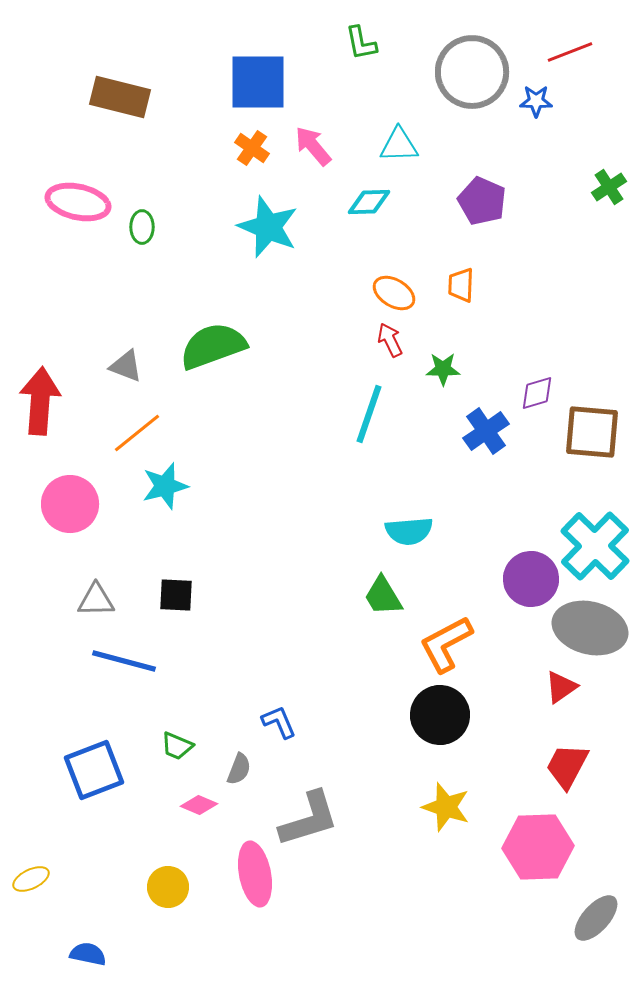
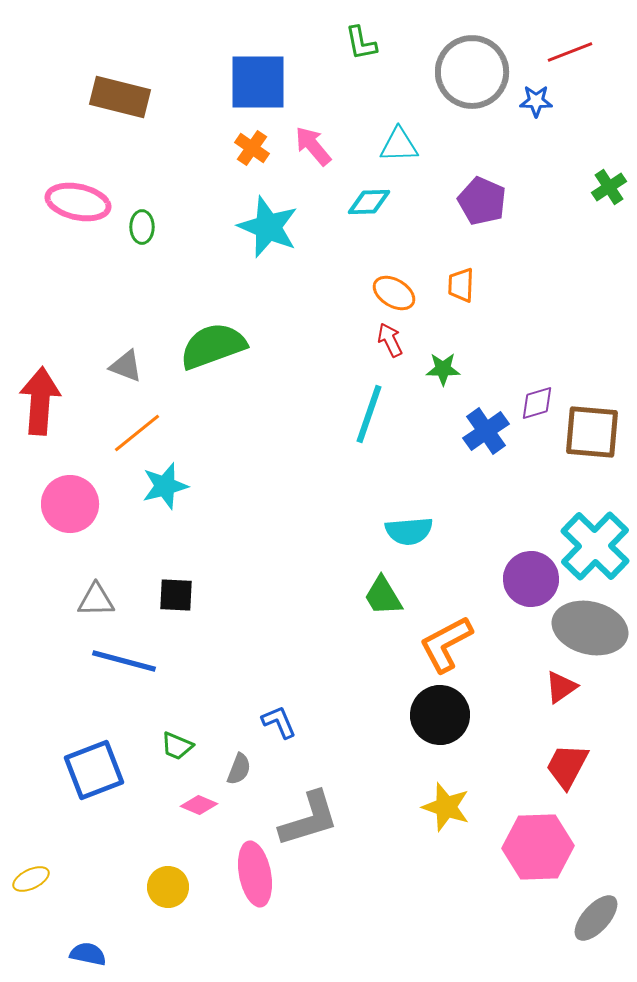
purple diamond at (537, 393): moved 10 px down
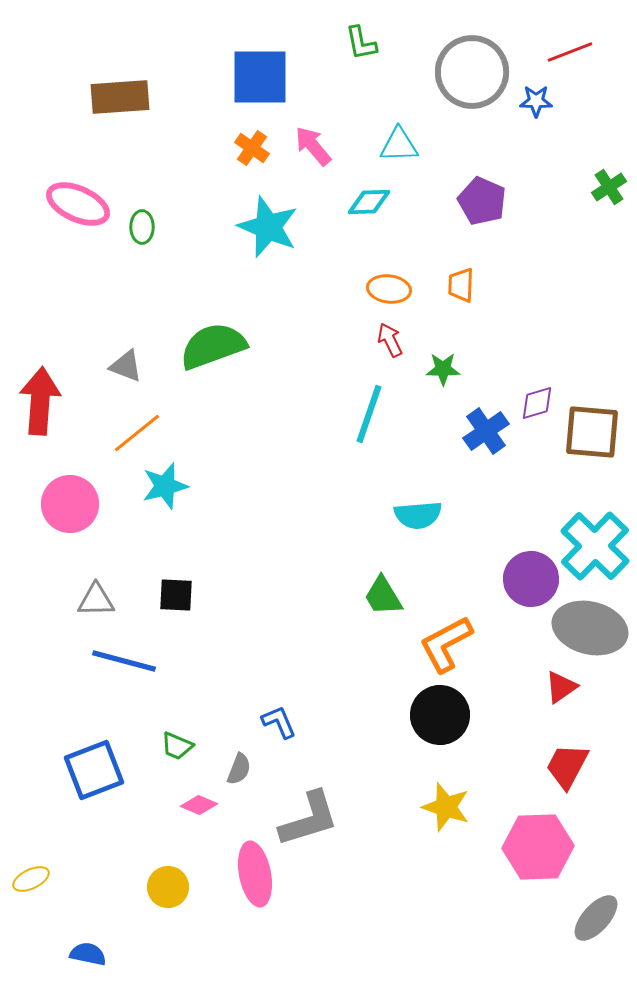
blue square at (258, 82): moved 2 px right, 5 px up
brown rectangle at (120, 97): rotated 18 degrees counterclockwise
pink ellipse at (78, 202): moved 2 px down; rotated 12 degrees clockwise
orange ellipse at (394, 293): moved 5 px left, 4 px up; rotated 24 degrees counterclockwise
cyan semicircle at (409, 531): moved 9 px right, 16 px up
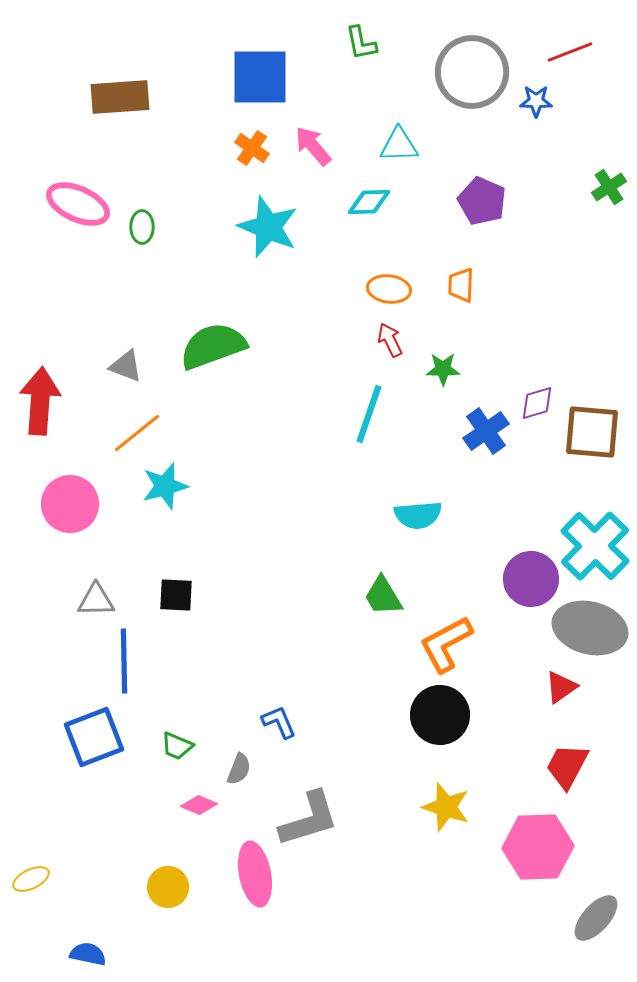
blue line at (124, 661): rotated 74 degrees clockwise
blue square at (94, 770): moved 33 px up
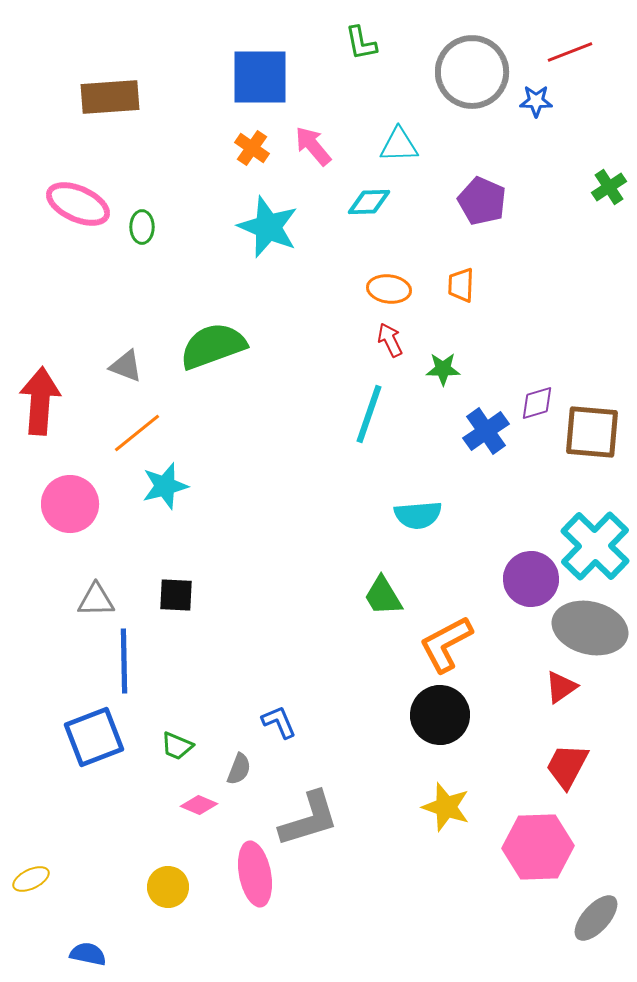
brown rectangle at (120, 97): moved 10 px left
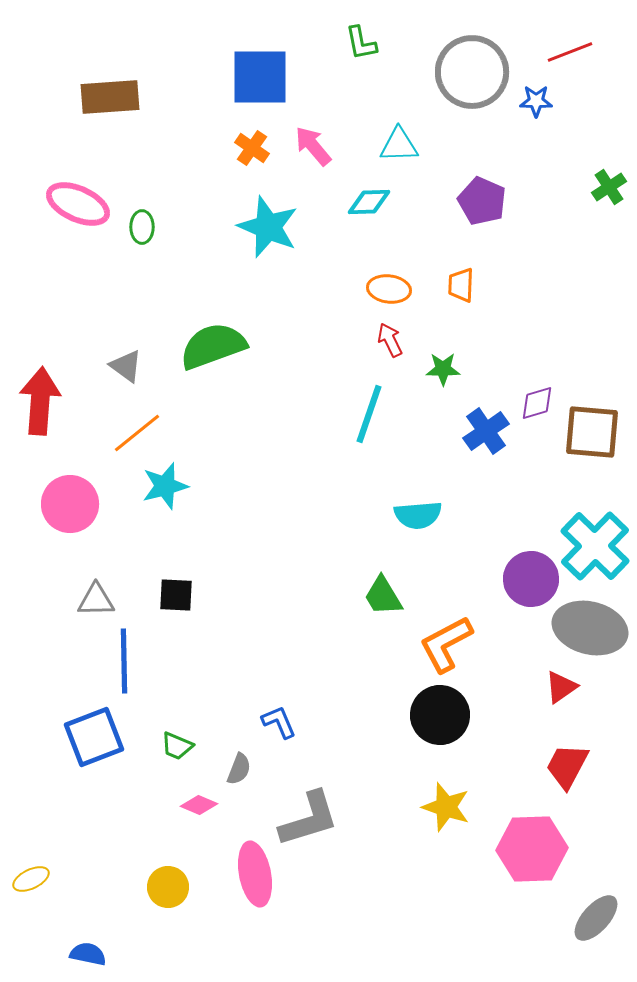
gray triangle at (126, 366): rotated 15 degrees clockwise
pink hexagon at (538, 847): moved 6 px left, 2 px down
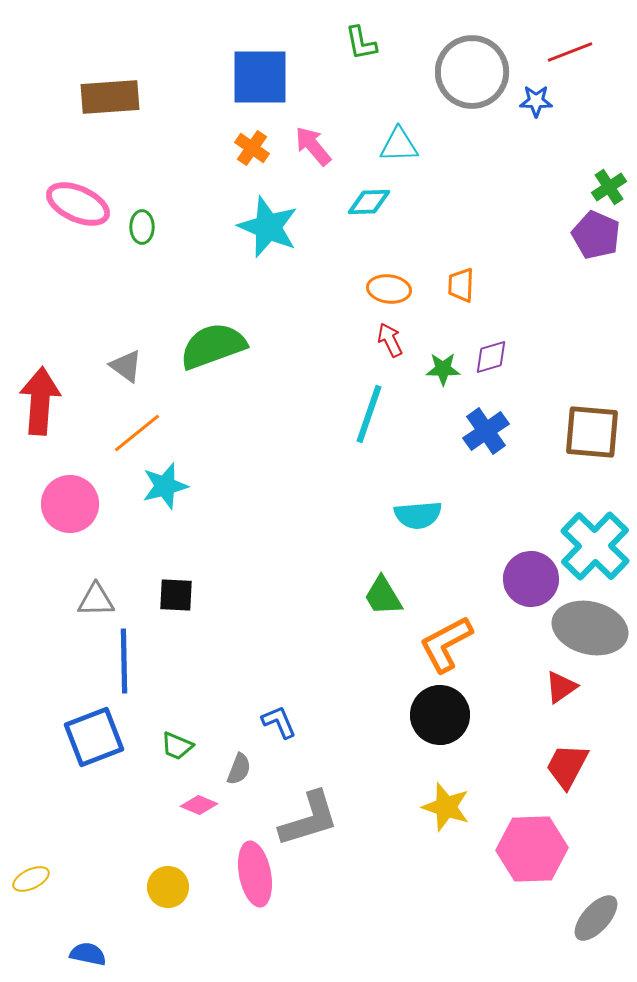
purple pentagon at (482, 201): moved 114 px right, 34 px down
purple diamond at (537, 403): moved 46 px left, 46 px up
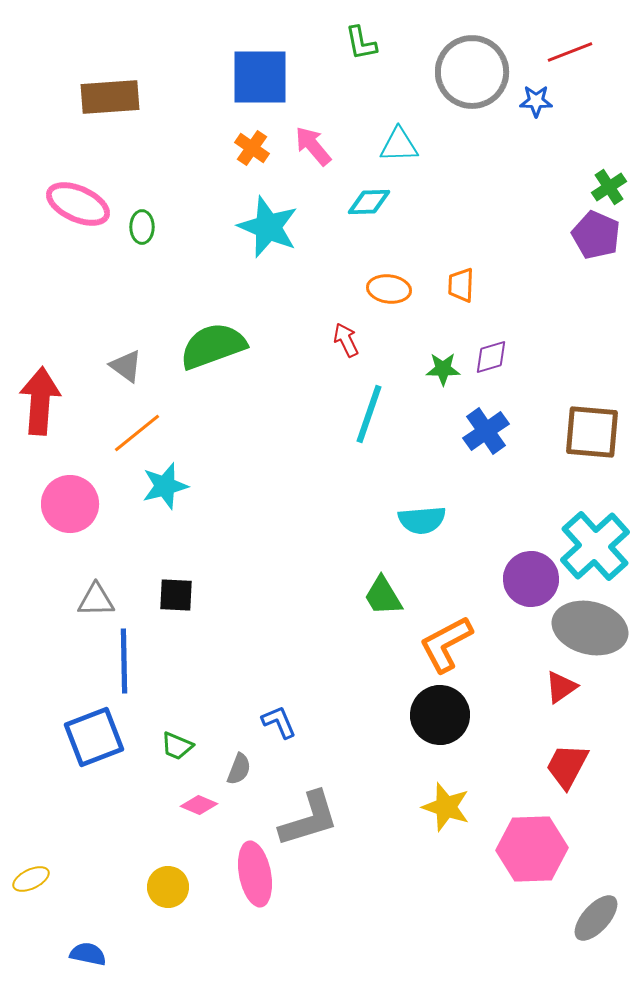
red arrow at (390, 340): moved 44 px left
cyan semicircle at (418, 515): moved 4 px right, 5 px down
cyan cross at (595, 546): rotated 4 degrees clockwise
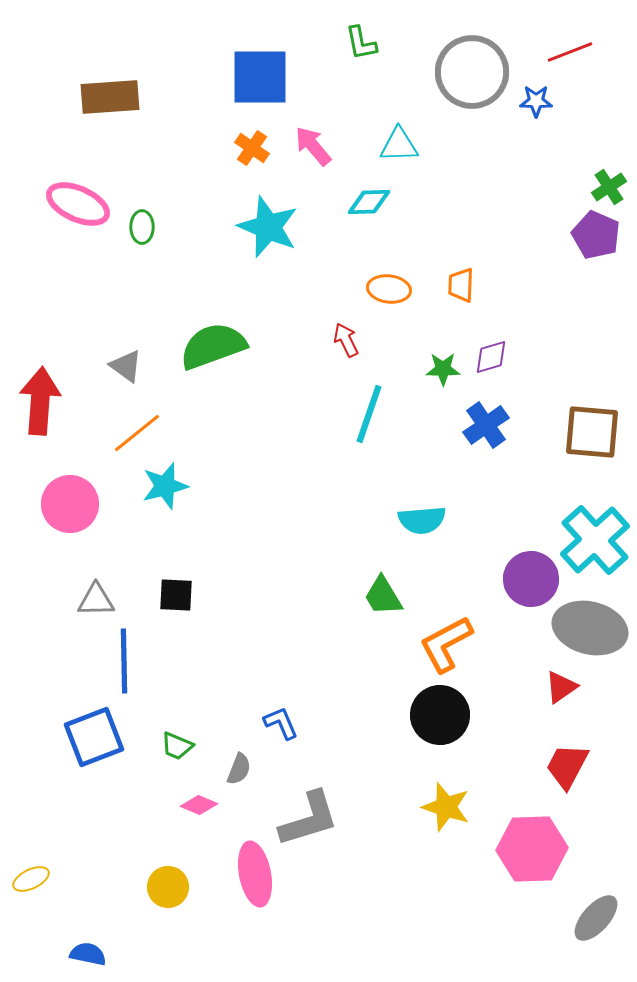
blue cross at (486, 431): moved 6 px up
cyan cross at (595, 546): moved 6 px up
blue L-shape at (279, 722): moved 2 px right, 1 px down
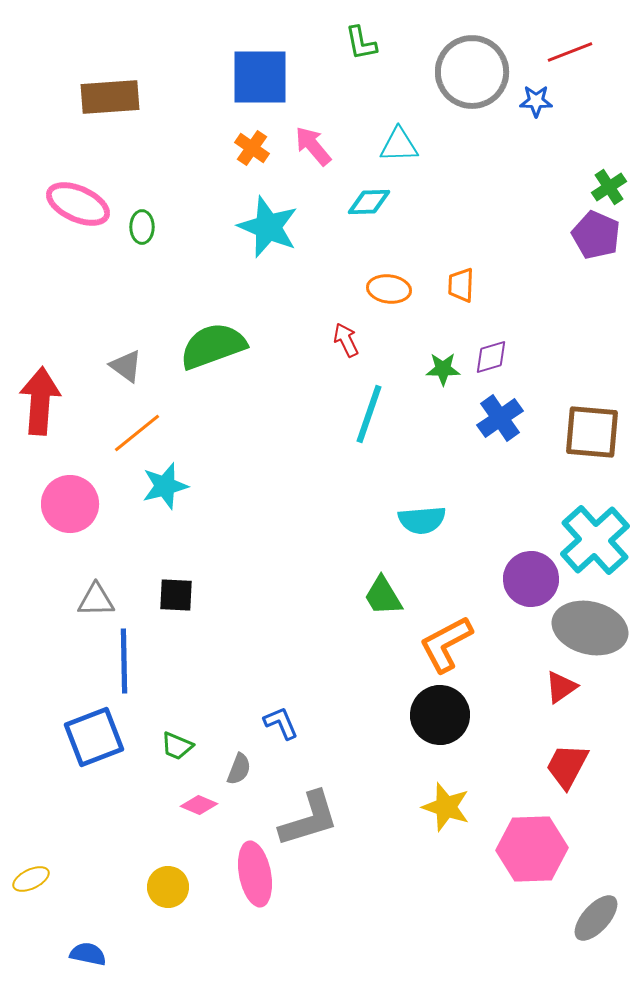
blue cross at (486, 425): moved 14 px right, 7 px up
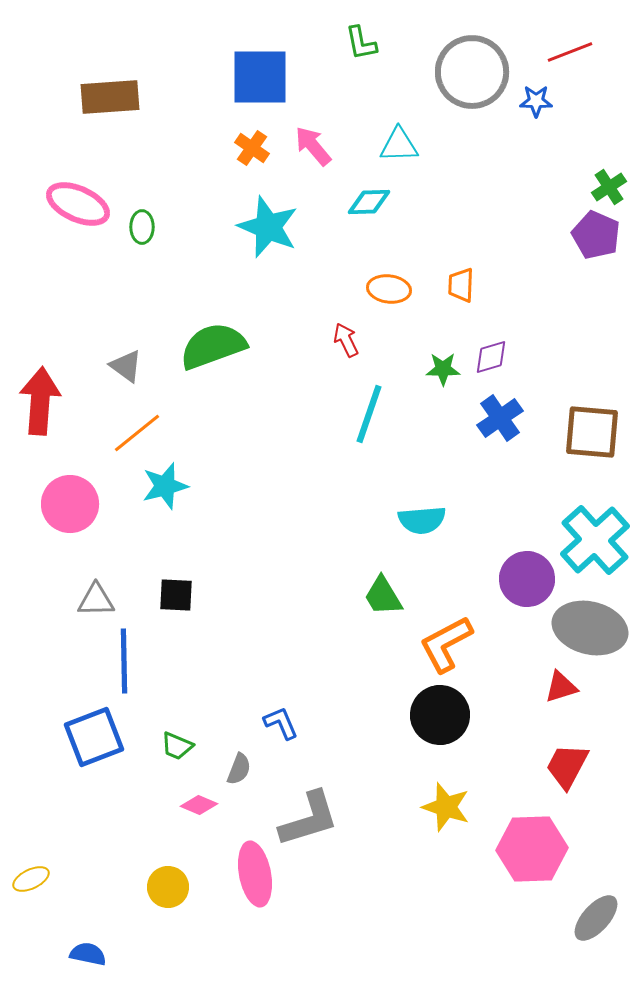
purple circle at (531, 579): moved 4 px left
red triangle at (561, 687): rotated 18 degrees clockwise
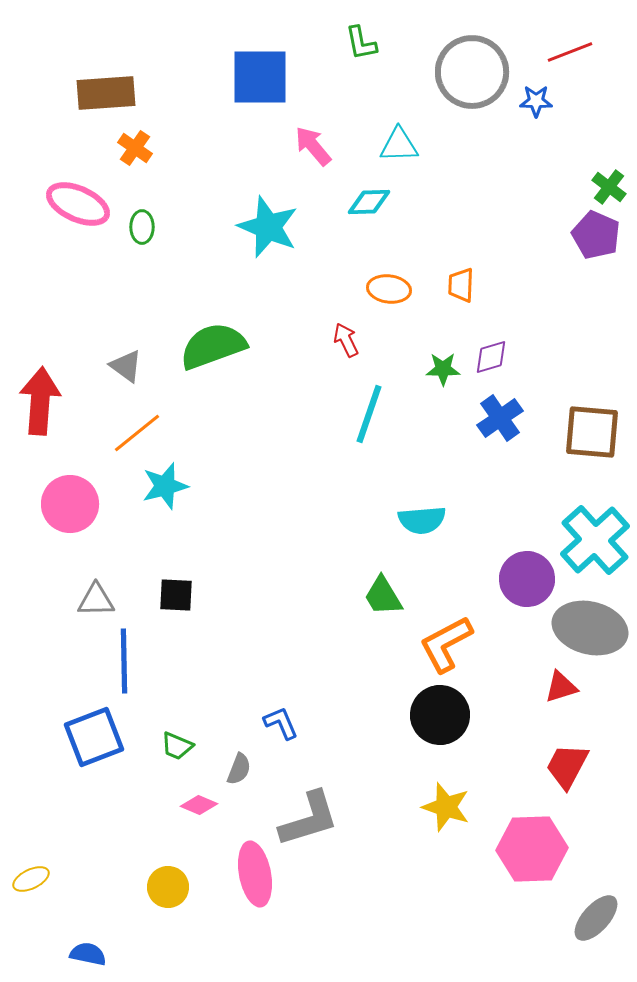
brown rectangle at (110, 97): moved 4 px left, 4 px up
orange cross at (252, 148): moved 117 px left
green cross at (609, 187): rotated 20 degrees counterclockwise
